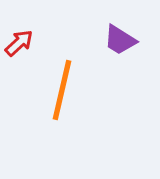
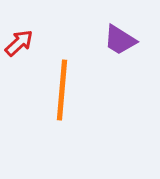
orange line: rotated 8 degrees counterclockwise
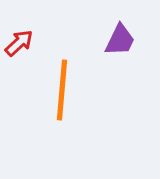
purple trapezoid: rotated 96 degrees counterclockwise
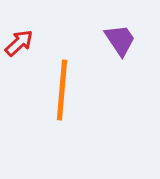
purple trapezoid: rotated 60 degrees counterclockwise
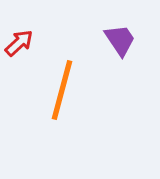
orange line: rotated 10 degrees clockwise
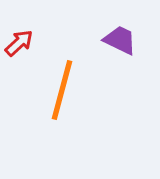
purple trapezoid: rotated 30 degrees counterclockwise
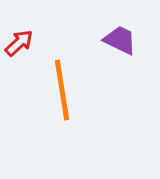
orange line: rotated 24 degrees counterclockwise
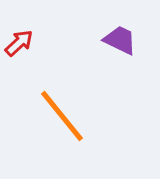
orange line: moved 26 px down; rotated 30 degrees counterclockwise
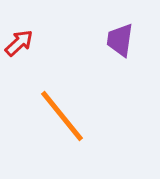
purple trapezoid: rotated 108 degrees counterclockwise
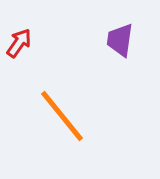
red arrow: rotated 12 degrees counterclockwise
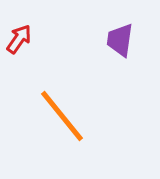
red arrow: moved 4 px up
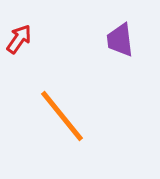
purple trapezoid: rotated 15 degrees counterclockwise
